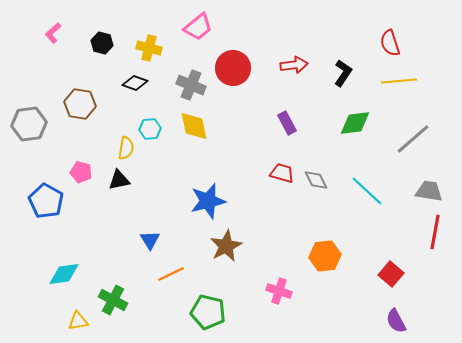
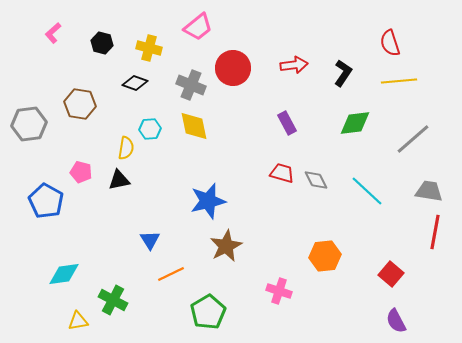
green pentagon: rotated 28 degrees clockwise
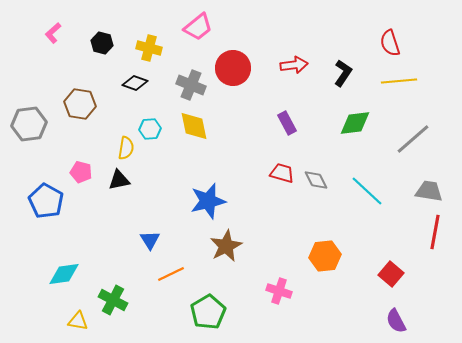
yellow triangle: rotated 20 degrees clockwise
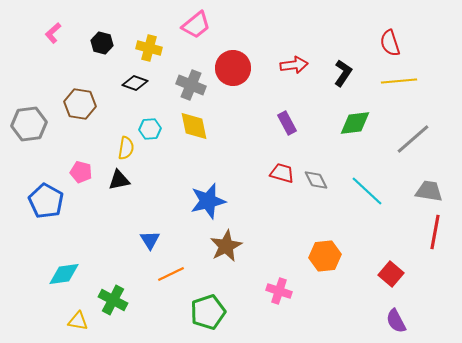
pink trapezoid: moved 2 px left, 2 px up
green pentagon: rotated 12 degrees clockwise
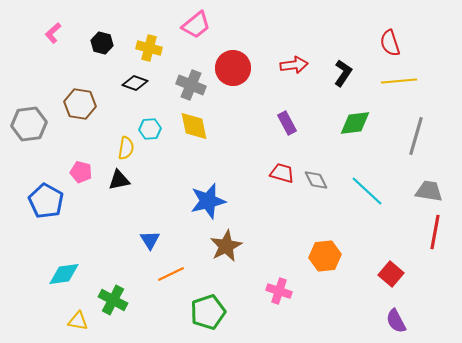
gray line: moved 3 px right, 3 px up; rotated 33 degrees counterclockwise
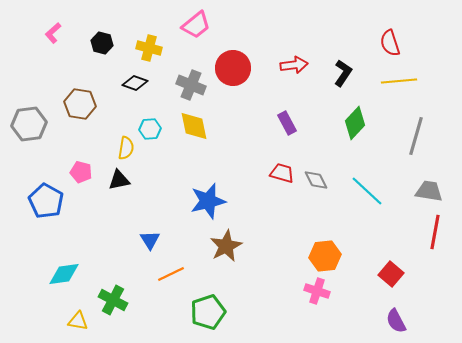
green diamond: rotated 40 degrees counterclockwise
pink cross: moved 38 px right
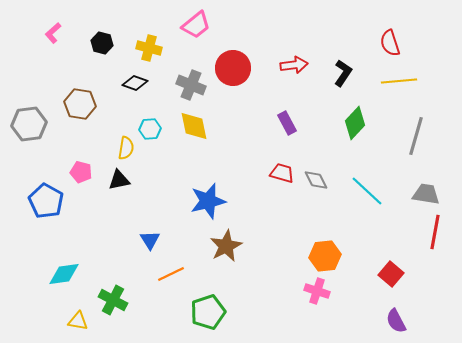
gray trapezoid: moved 3 px left, 3 px down
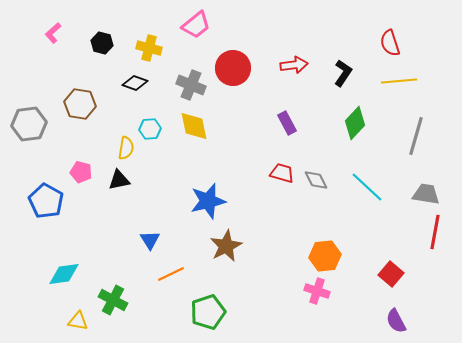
cyan line: moved 4 px up
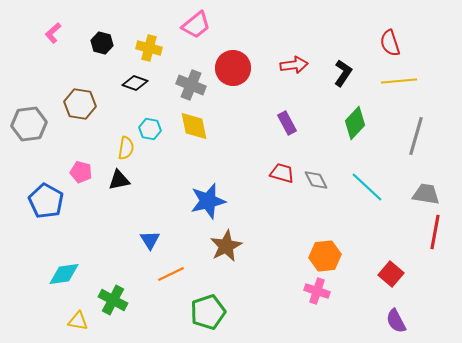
cyan hexagon: rotated 15 degrees clockwise
